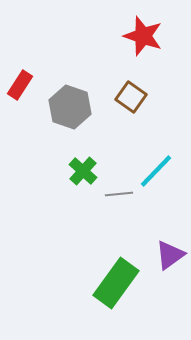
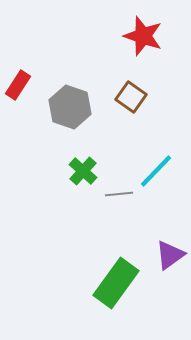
red rectangle: moved 2 px left
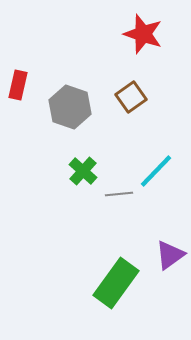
red star: moved 2 px up
red rectangle: rotated 20 degrees counterclockwise
brown square: rotated 20 degrees clockwise
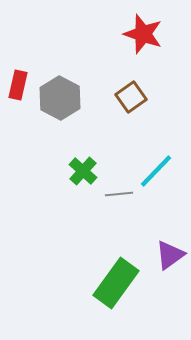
gray hexagon: moved 10 px left, 9 px up; rotated 9 degrees clockwise
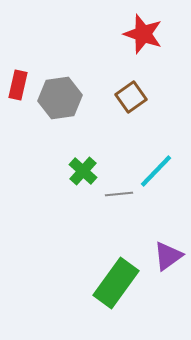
gray hexagon: rotated 24 degrees clockwise
purple triangle: moved 2 px left, 1 px down
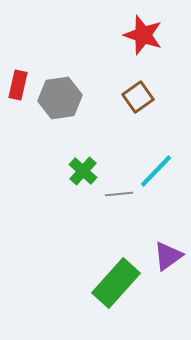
red star: moved 1 px down
brown square: moved 7 px right
green rectangle: rotated 6 degrees clockwise
